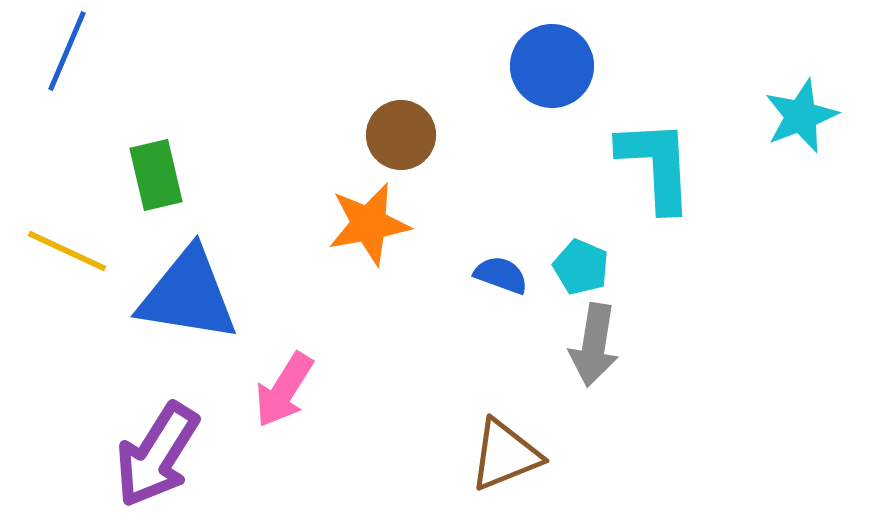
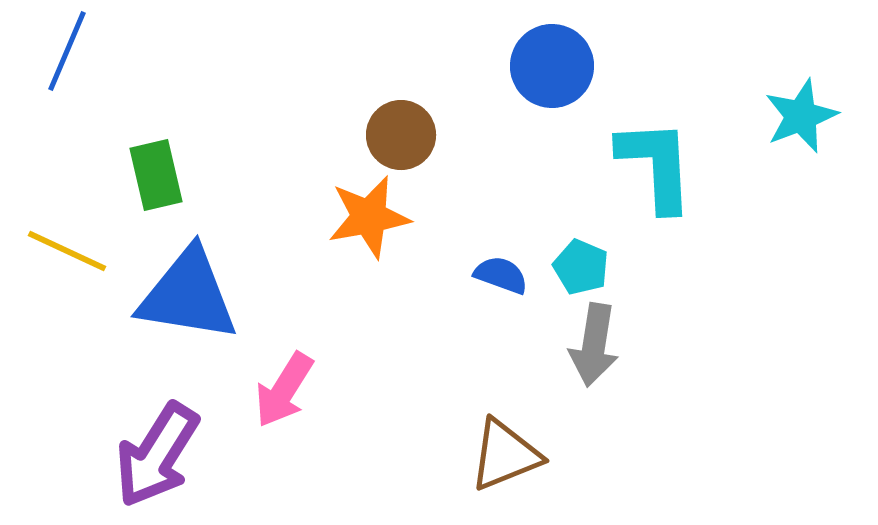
orange star: moved 7 px up
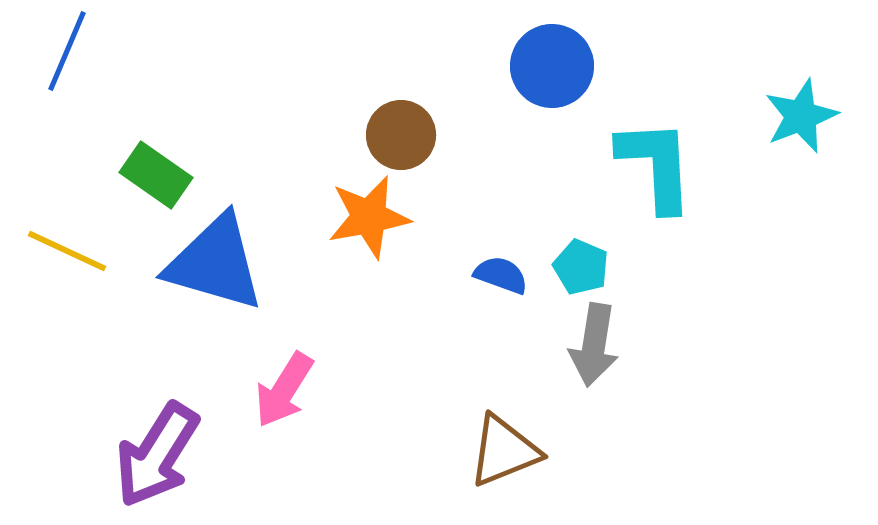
green rectangle: rotated 42 degrees counterclockwise
blue triangle: moved 27 px right, 32 px up; rotated 7 degrees clockwise
brown triangle: moved 1 px left, 4 px up
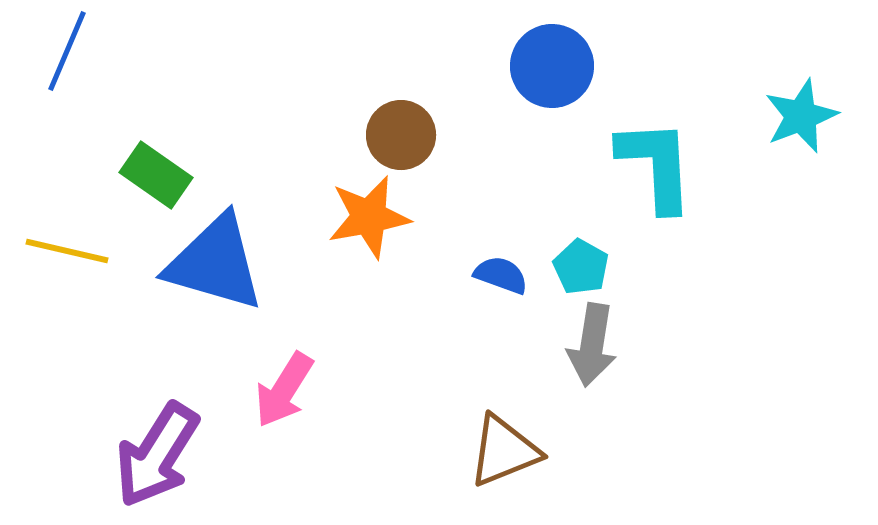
yellow line: rotated 12 degrees counterclockwise
cyan pentagon: rotated 6 degrees clockwise
gray arrow: moved 2 px left
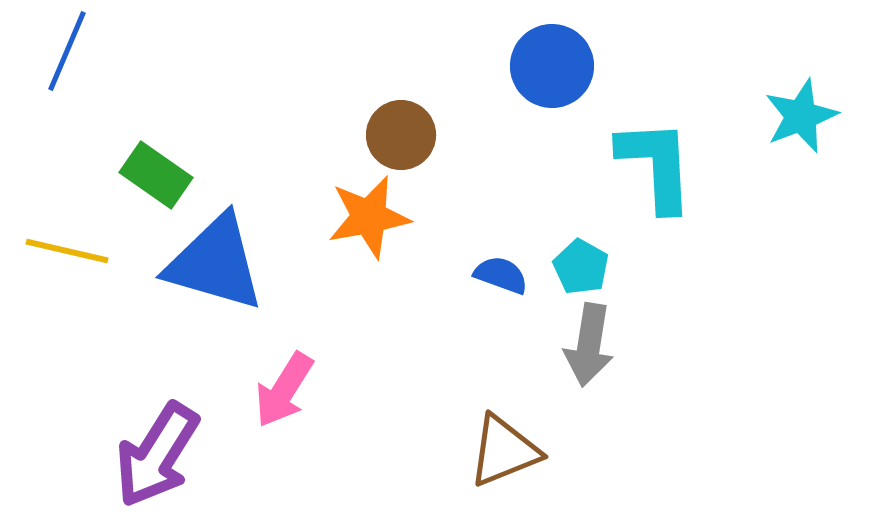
gray arrow: moved 3 px left
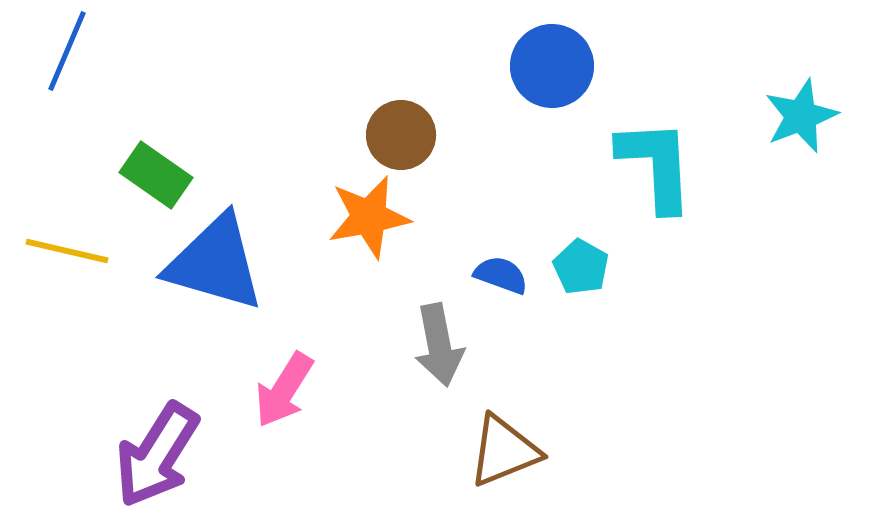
gray arrow: moved 150 px left; rotated 20 degrees counterclockwise
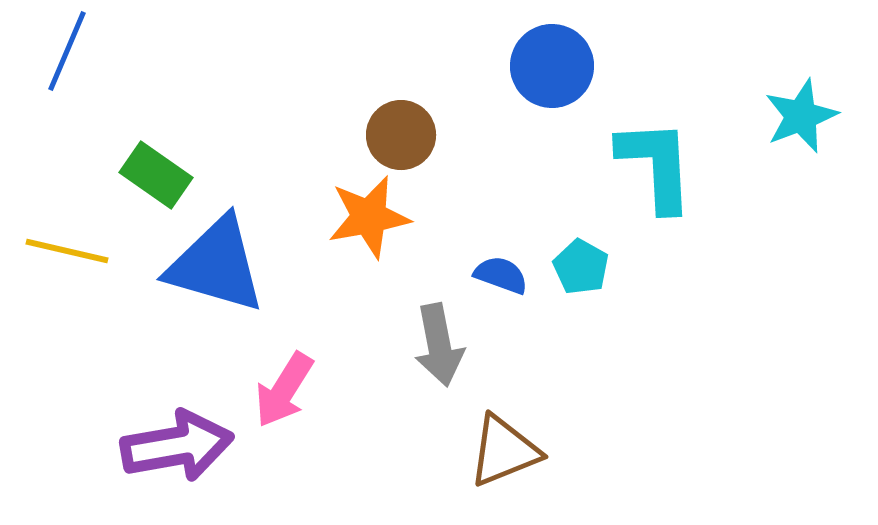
blue triangle: moved 1 px right, 2 px down
purple arrow: moved 20 px right, 9 px up; rotated 132 degrees counterclockwise
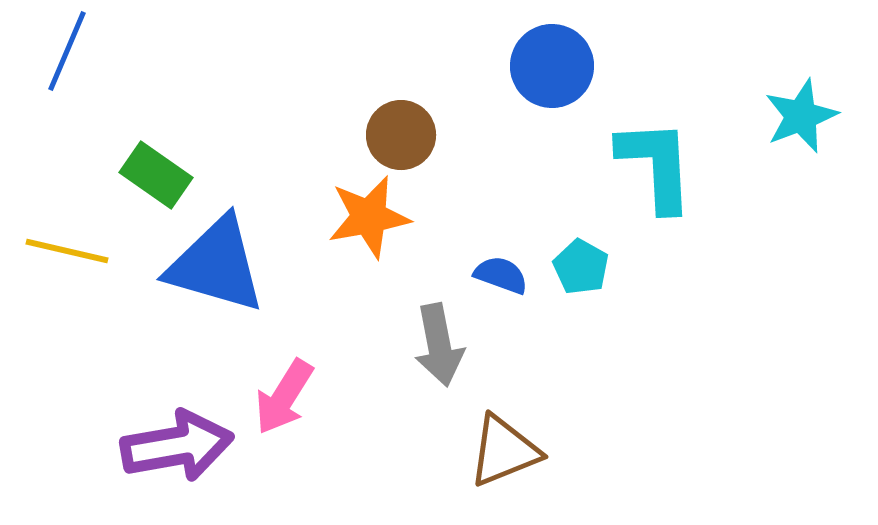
pink arrow: moved 7 px down
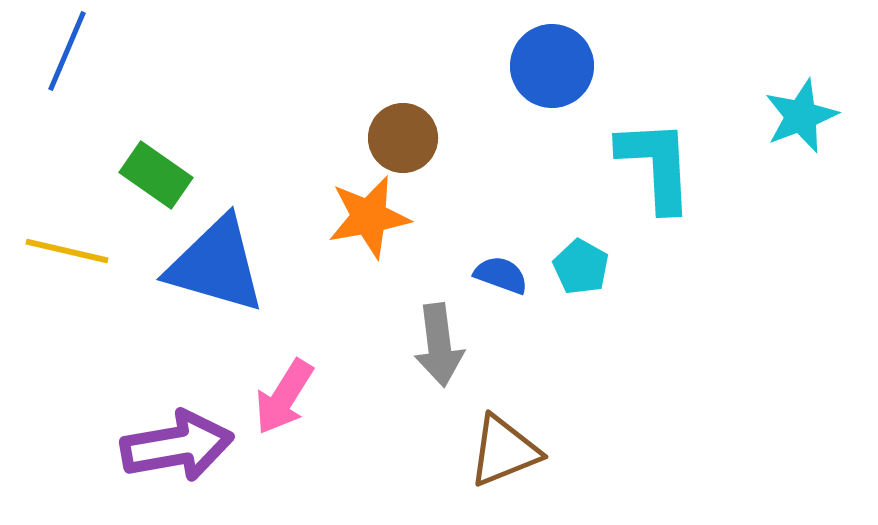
brown circle: moved 2 px right, 3 px down
gray arrow: rotated 4 degrees clockwise
